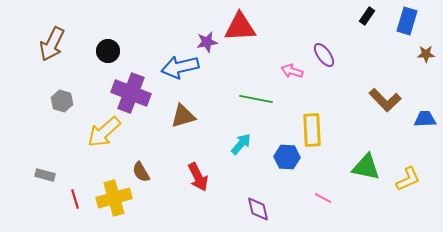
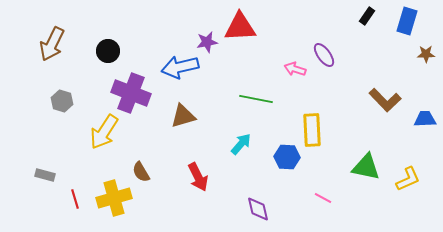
pink arrow: moved 3 px right, 2 px up
yellow arrow: rotated 15 degrees counterclockwise
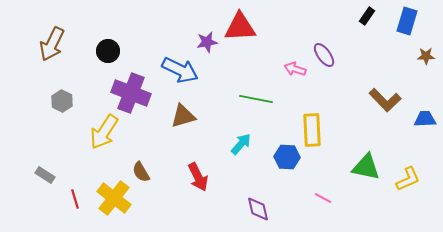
brown star: moved 2 px down
blue arrow: moved 3 px down; rotated 141 degrees counterclockwise
gray hexagon: rotated 10 degrees clockwise
gray rectangle: rotated 18 degrees clockwise
yellow cross: rotated 36 degrees counterclockwise
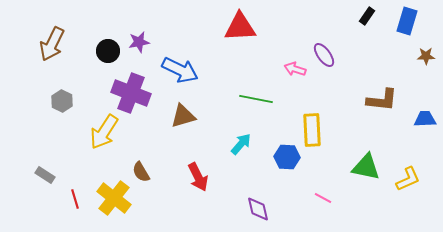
purple star: moved 68 px left
brown L-shape: moved 3 px left; rotated 40 degrees counterclockwise
